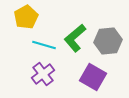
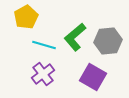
green L-shape: moved 1 px up
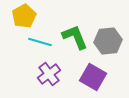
yellow pentagon: moved 2 px left, 1 px up
green L-shape: rotated 108 degrees clockwise
cyan line: moved 4 px left, 3 px up
purple cross: moved 6 px right
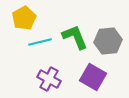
yellow pentagon: moved 2 px down
cyan line: rotated 30 degrees counterclockwise
purple cross: moved 5 px down; rotated 25 degrees counterclockwise
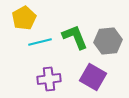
purple cross: rotated 35 degrees counterclockwise
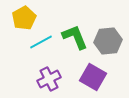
cyan line: moved 1 px right; rotated 15 degrees counterclockwise
purple cross: rotated 20 degrees counterclockwise
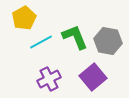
gray hexagon: rotated 16 degrees clockwise
purple square: rotated 20 degrees clockwise
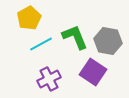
yellow pentagon: moved 5 px right
cyan line: moved 2 px down
purple square: moved 5 px up; rotated 16 degrees counterclockwise
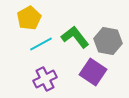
green L-shape: rotated 16 degrees counterclockwise
purple cross: moved 4 px left
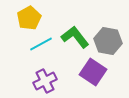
purple cross: moved 2 px down
